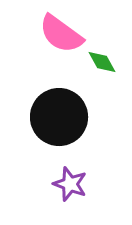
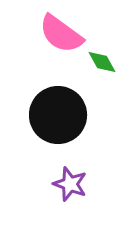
black circle: moved 1 px left, 2 px up
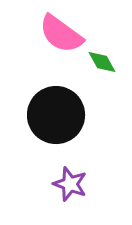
black circle: moved 2 px left
